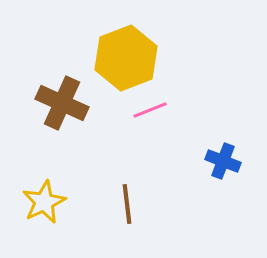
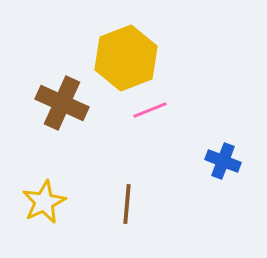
brown line: rotated 12 degrees clockwise
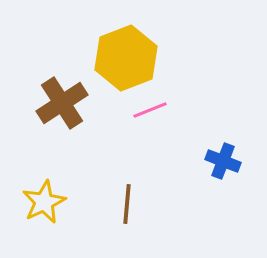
brown cross: rotated 33 degrees clockwise
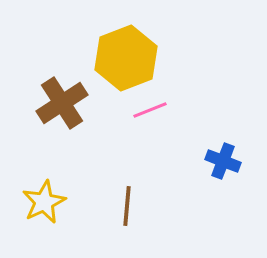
brown line: moved 2 px down
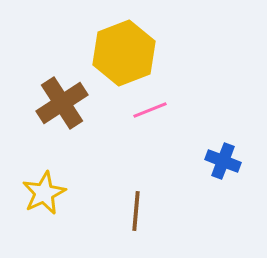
yellow hexagon: moved 2 px left, 5 px up
yellow star: moved 9 px up
brown line: moved 9 px right, 5 px down
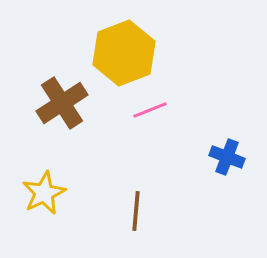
blue cross: moved 4 px right, 4 px up
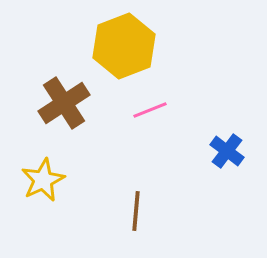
yellow hexagon: moved 7 px up
brown cross: moved 2 px right
blue cross: moved 6 px up; rotated 16 degrees clockwise
yellow star: moved 1 px left, 13 px up
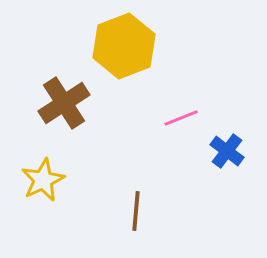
pink line: moved 31 px right, 8 px down
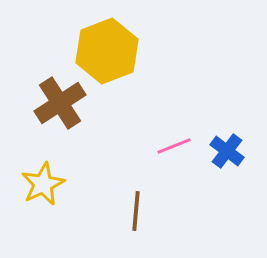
yellow hexagon: moved 17 px left, 5 px down
brown cross: moved 4 px left
pink line: moved 7 px left, 28 px down
yellow star: moved 4 px down
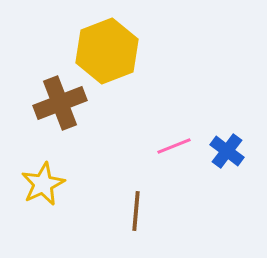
brown cross: rotated 12 degrees clockwise
